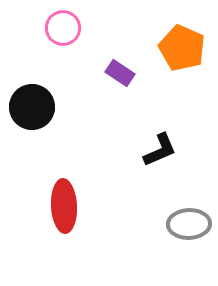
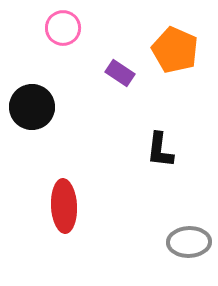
orange pentagon: moved 7 px left, 2 px down
black L-shape: rotated 120 degrees clockwise
gray ellipse: moved 18 px down
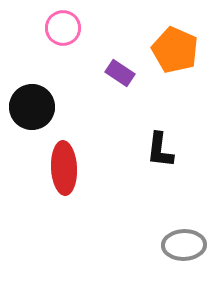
red ellipse: moved 38 px up
gray ellipse: moved 5 px left, 3 px down
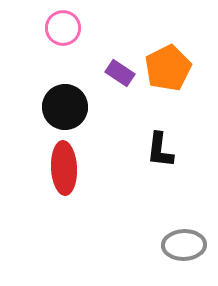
orange pentagon: moved 7 px left, 18 px down; rotated 21 degrees clockwise
black circle: moved 33 px right
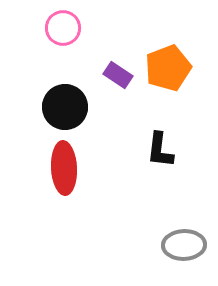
orange pentagon: rotated 6 degrees clockwise
purple rectangle: moved 2 px left, 2 px down
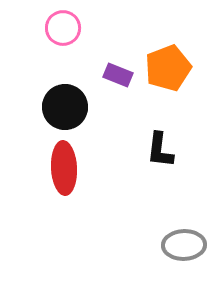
purple rectangle: rotated 12 degrees counterclockwise
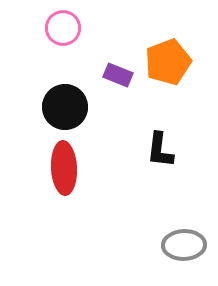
orange pentagon: moved 6 px up
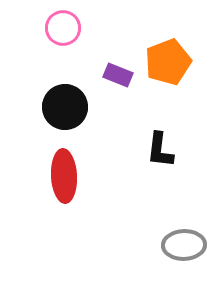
red ellipse: moved 8 px down
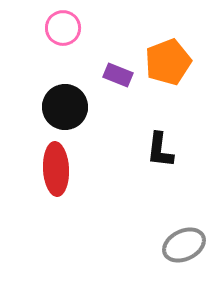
red ellipse: moved 8 px left, 7 px up
gray ellipse: rotated 24 degrees counterclockwise
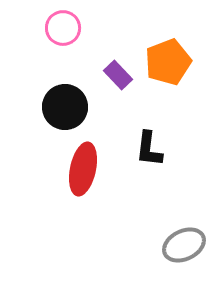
purple rectangle: rotated 24 degrees clockwise
black L-shape: moved 11 px left, 1 px up
red ellipse: moved 27 px right; rotated 15 degrees clockwise
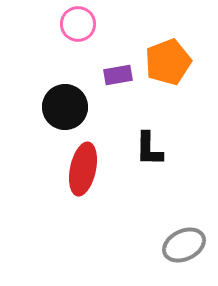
pink circle: moved 15 px right, 4 px up
purple rectangle: rotated 56 degrees counterclockwise
black L-shape: rotated 6 degrees counterclockwise
